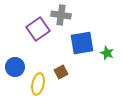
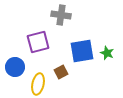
purple square: moved 13 px down; rotated 20 degrees clockwise
blue square: moved 8 px down
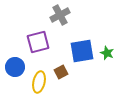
gray cross: moved 1 px left; rotated 36 degrees counterclockwise
yellow ellipse: moved 1 px right, 2 px up
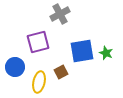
gray cross: moved 1 px up
green star: moved 1 px left
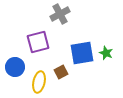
blue square: moved 2 px down
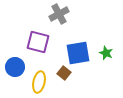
gray cross: moved 1 px left
purple square: rotated 30 degrees clockwise
blue square: moved 4 px left
brown square: moved 3 px right, 1 px down; rotated 24 degrees counterclockwise
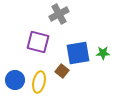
green star: moved 3 px left; rotated 24 degrees counterclockwise
blue circle: moved 13 px down
brown square: moved 2 px left, 2 px up
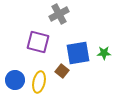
green star: moved 1 px right
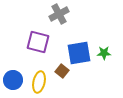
blue square: moved 1 px right
blue circle: moved 2 px left
